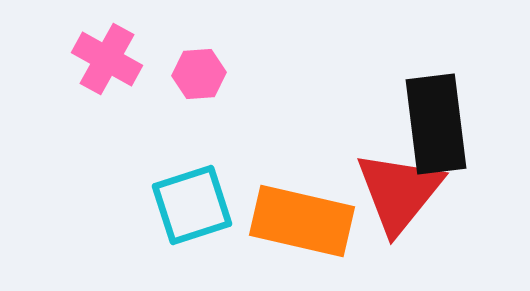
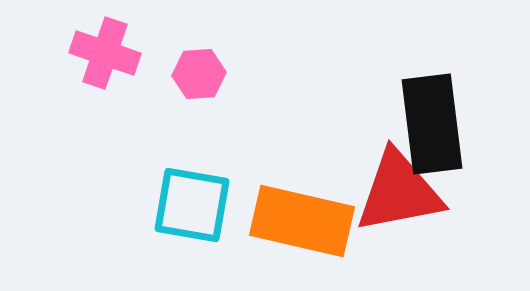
pink cross: moved 2 px left, 6 px up; rotated 10 degrees counterclockwise
black rectangle: moved 4 px left
red triangle: rotated 40 degrees clockwise
cyan square: rotated 28 degrees clockwise
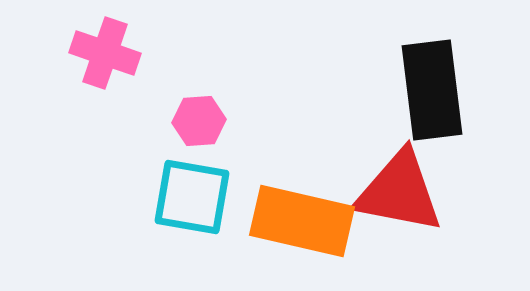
pink hexagon: moved 47 px down
black rectangle: moved 34 px up
red triangle: rotated 22 degrees clockwise
cyan square: moved 8 px up
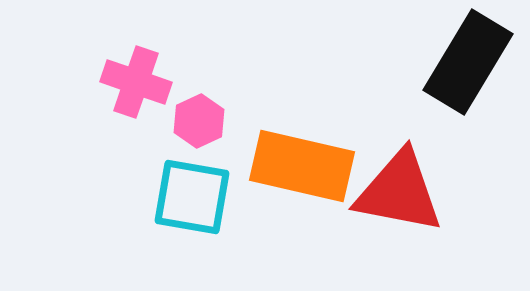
pink cross: moved 31 px right, 29 px down
black rectangle: moved 36 px right, 28 px up; rotated 38 degrees clockwise
pink hexagon: rotated 21 degrees counterclockwise
orange rectangle: moved 55 px up
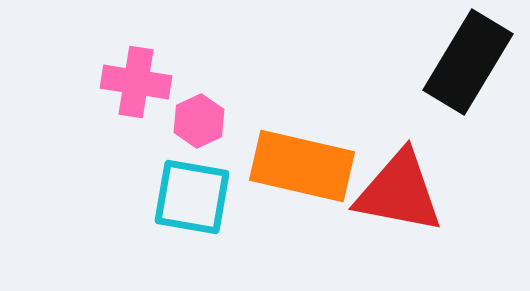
pink cross: rotated 10 degrees counterclockwise
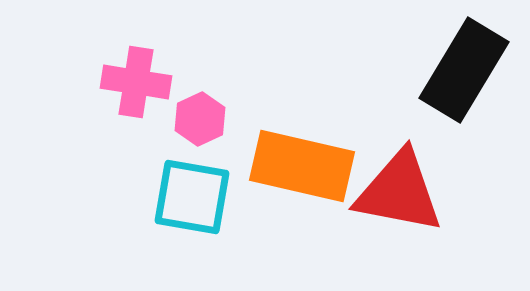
black rectangle: moved 4 px left, 8 px down
pink hexagon: moved 1 px right, 2 px up
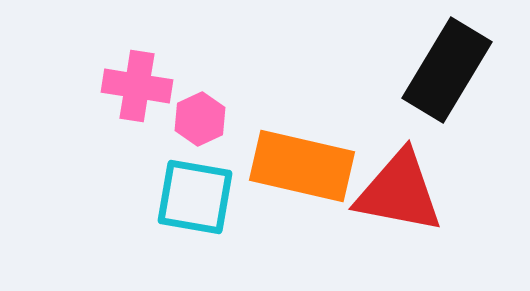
black rectangle: moved 17 px left
pink cross: moved 1 px right, 4 px down
cyan square: moved 3 px right
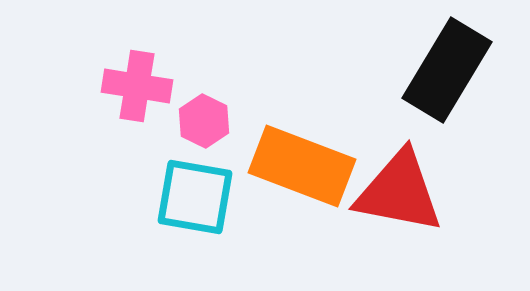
pink hexagon: moved 4 px right, 2 px down; rotated 9 degrees counterclockwise
orange rectangle: rotated 8 degrees clockwise
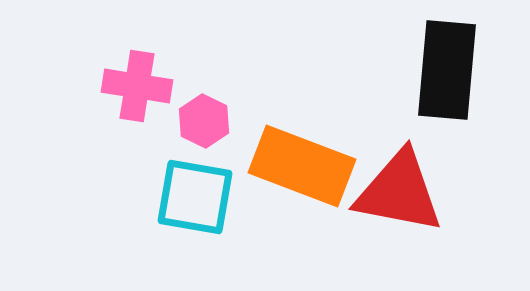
black rectangle: rotated 26 degrees counterclockwise
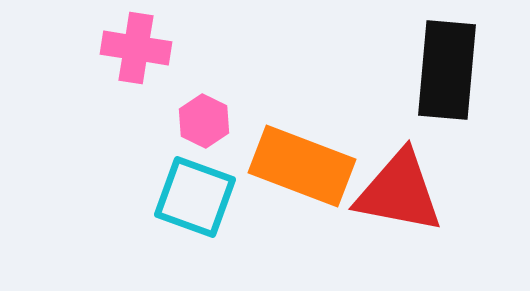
pink cross: moved 1 px left, 38 px up
cyan square: rotated 10 degrees clockwise
